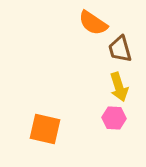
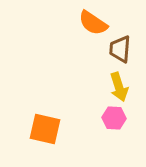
brown trapezoid: rotated 20 degrees clockwise
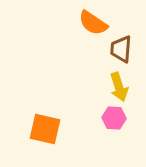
brown trapezoid: moved 1 px right
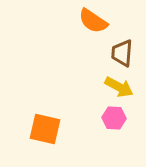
orange semicircle: moved 2 px up
brown trapezoid: moved 1 px right, 4 px down
yellow arrow: rotated 44 degrees counterclockwise
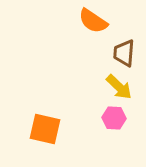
brown trapezoid: moved 2 px right
yellow arrow: rotated 16 degrees clockwise
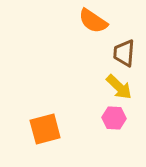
orange square: rotated 28 degrees counterclockwise
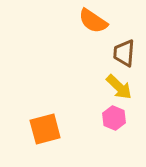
pink hexagon: rotated 20 degrees clockwise
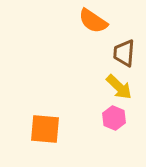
orange square: rotated 20 degrees clockwise
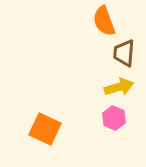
orange semicircle: moved 11 px right; rotated 36 degrees clockwise
yellow arrow: rotated 60 degrees counterclockwise
orange square: rotated 20 degrees clockwise
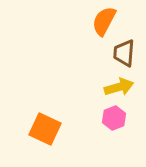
orange semicircle: rotated 48 degrees clockwise
pink hexagon: rotated 15 degrees clockwise
